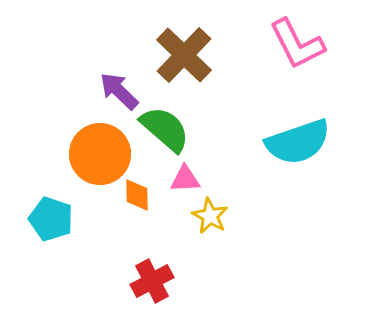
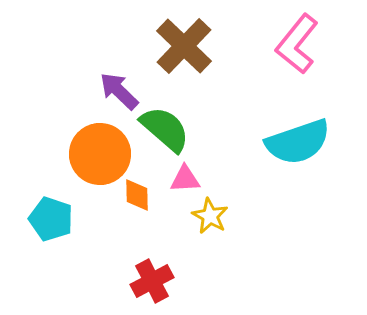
pink L-shape: rotated 66 degrees clockwise
brown cross: moved 9 px up
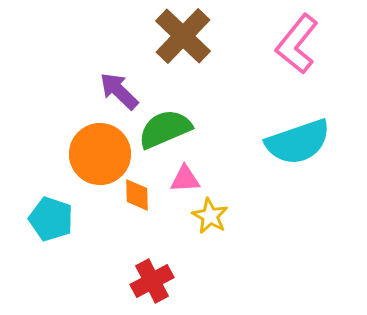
brown cross: moved 1 px left, 10 px up
green semicircle: rotated 64 degrees counterclockwise
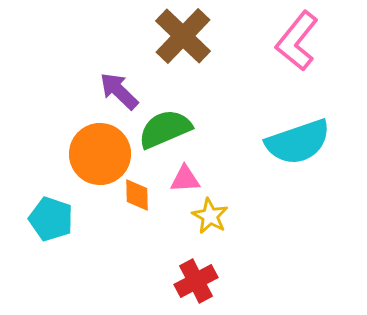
pink L-shape: moved 3 px up
red cross: moved 44 px right
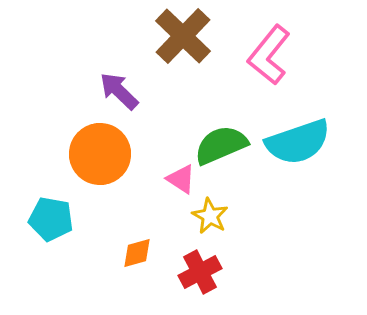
pink L-shape: moved 28 px left, 14 px down
green semicircle: moved 56 px right, 16 px down
pink triangle: moved 4 px left; rotated 36 degrees clockwise
orange diamond: moved 58 px down; rotated 76 degrees clockwise
cyan pentagon: rotated 9 degrees counterclockwise
red cross: moved 4 px right, 9 px up
